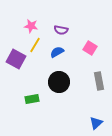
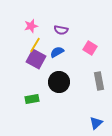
pink star: rotated 24 degrees counterclockwise
purple square: moved 20 px right
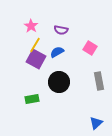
pink star: rotated 24 degrees counterclockwise
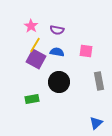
purple semicircle: moved 4 px left
pink square: moved 4 px left, 3 px down; rotated 24 degrees counterclockwise
blue semicircle: rotated 40 degrees clockwise
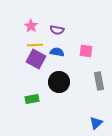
yellow line: rotated 56 degrees clockwise
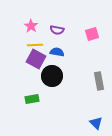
pink square: moved 6 px right, 17 px up; rotated 24 degrees counterclockwise
black circle: moved 7 px left, 6 px up
blue triangle: rotated 32 degrees counterclockwise
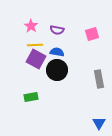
black circle: moved 5 px right, 6 px up
gray rectangle: moved 2 px up
green rectangle: moved 1 px left, 2 px up
blue triangle: moved 3 px right; rotated 16 degrees clockwise
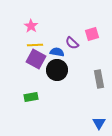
purple semicircle: moved 15 px right, 13 px down; rotated 32 degrees clockwise
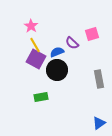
yellow line: rotated 63 degrees clockwise
blue semicircle: rotated 32 degrees counterclockwise
green rectangle: moved 10 px right
blue triangle: rotated 24 degrees clockwise
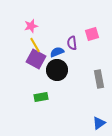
pink star: rotated 24 degrees clockwise
purple semicircle: rotated 40 degrees clockwise
